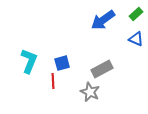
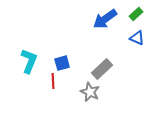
blue arrow: moved 2 px right, 1 px up
blue triangle: moved 1 px right, 1 px up
gray rectangle: rotated 15 degrees counterclockwise
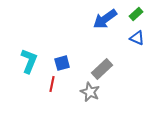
red line: moved 1 px left, 3 px down; rotated 14 degrees clockwise
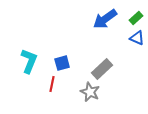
green rectangle: moved 4 px down
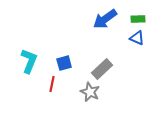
green rectangle: moved 2 px right, 1 px down; rotated 40 degrees clockwise
blue square: moved 2 px right
